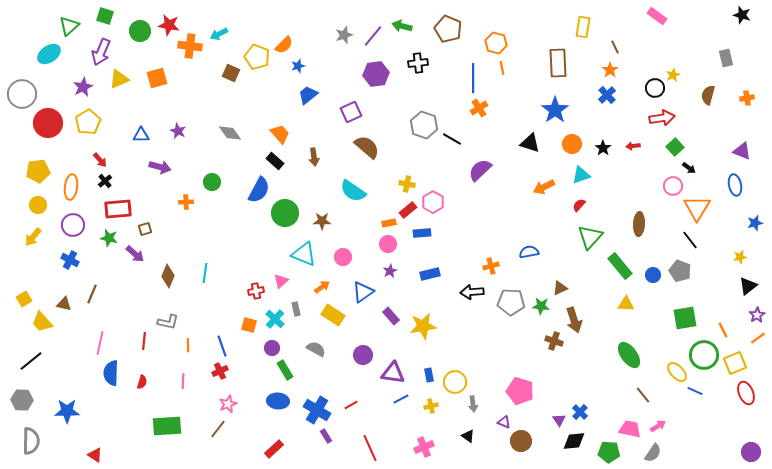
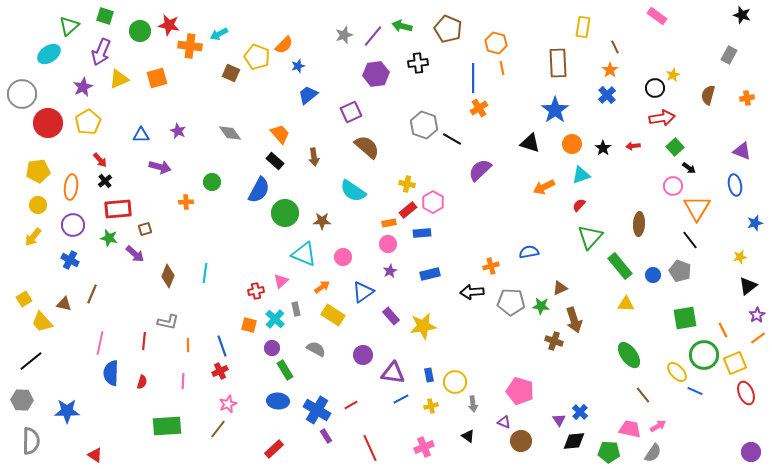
gray rectangle at (726, 58): moved 3 px right, 3 px up; rotated 42 degrees clockwise
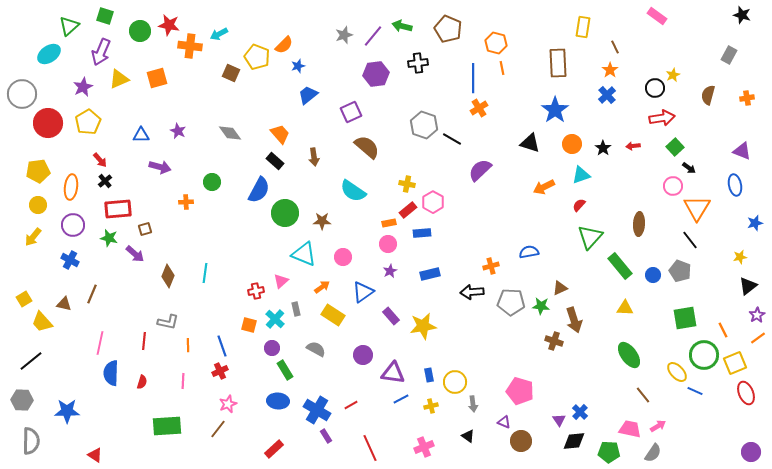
yellow triangle at (626, 304): moved 1 px left, 4 px down
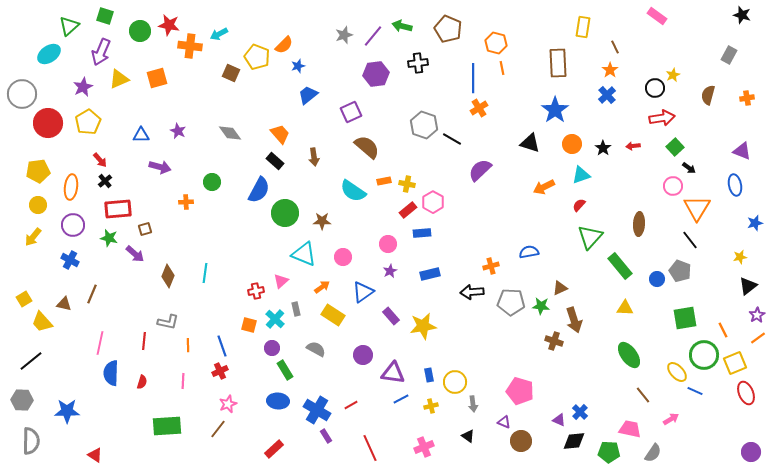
orange rectangle at (389, 223): moved 5 px left, 42 px up
blue circle at (653, 275): moved 4 px right, 4 px down
purple triangle at (559, 420): rotated 32 degrees counterclockwise
pink arrow at (658, 426): moved 13 px right, 7 px up
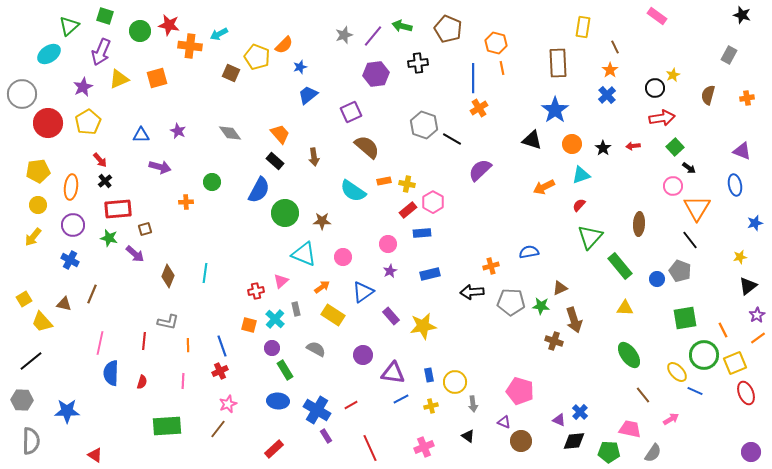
blue star at (298, 66): moved 2 px right, 1 px down
black triangle at (530, 143): moved 2 px right, 3 px up
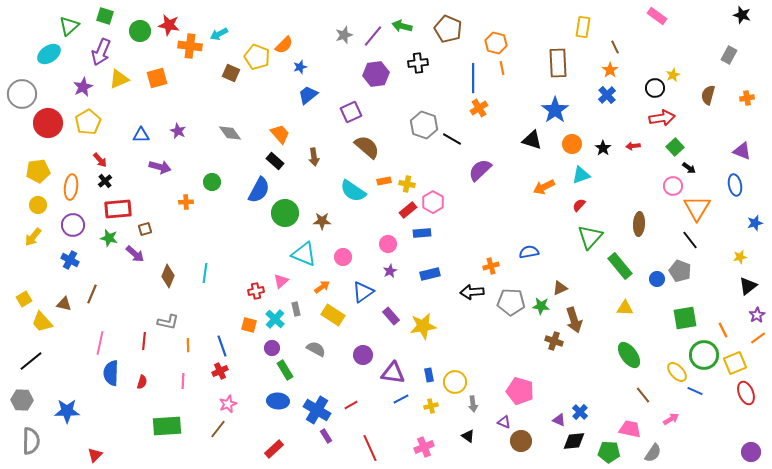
red triangle at (95, 455): rotated 42 degrees clockwise
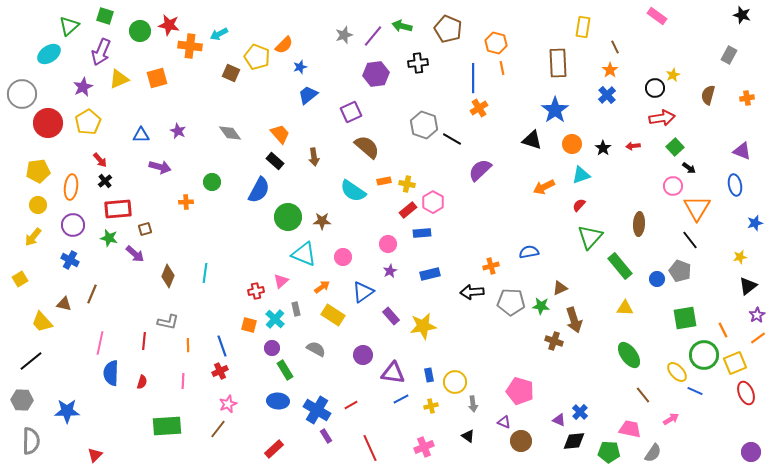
green circle at (285, 213): moved 3 px right, 4 px down
yellow square at (24, 299): moved 4 px left, 20 px up
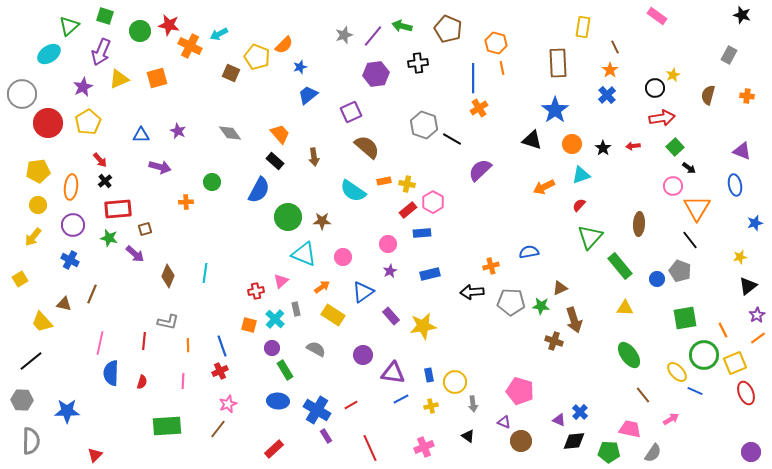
orange cross at (190, 46): rotated 20 degrees clockwise
orange cross at (747, 98): moved 2 px up; rotated 16 degrees clockwise
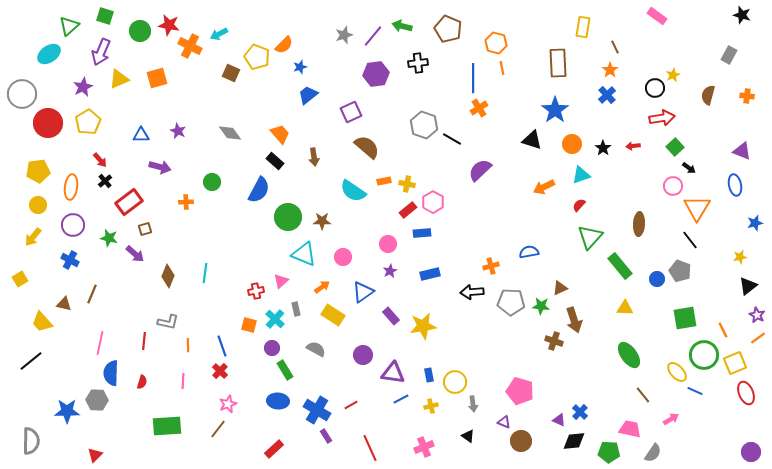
red rectangle at (118, 209): moved 11 px right, 7 px up; rotated 32 degrees counterclockwise
purple star at (757, 315): rotated 14 degrees counterclockwise
red cross at (220, 371): rotated 21 degrees counterclockwise
gray hexagon at (22, 400): moved 75 px right
